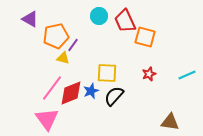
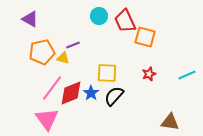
orange pentagon: moved 14 px left, 16 px down
purple line: rotated 32 degrees clockwise
blue star: moved 2 px down; rotated 14 degrees counterclockwise
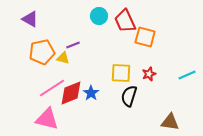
yellow square: moved 14 px right
pink line: rotated 20 degrees clockwise
black semicircle: moved 15 px right; rotated 25 degrees counterclockwise
pink triangle: rotated 40 degrees counterclockwise
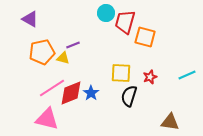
cyan circle: moved 7 px right, 3 px up
red trapezoid: moved 1 px down; rotated 40 degrees clockwise
red star: moved 1 px right, 3 px down
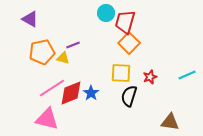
orange square: moved 16 px left, 6 px down; rotated 30 degrees clockwise
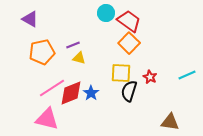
red trapezoid: moved 4 px right, 1 px up; rotated 110 degrees clockwise
yellow triangle: moved 16 px right
red star: rotated 24 degrees counterclockwise
black semicircle: moved 5 px up
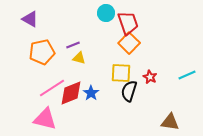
red trapezoid: moved 1 px left, 2 px down; rotated 35 degrees clockwise
pink triangle: moved 2 px left
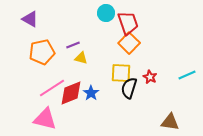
yellow triangle: moved 2 px right
black semicircle: moved 3 px up
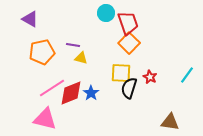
purple line: rotated 32 degrees clockwise
cyan line: rotated 30 degrees counterclockwise
